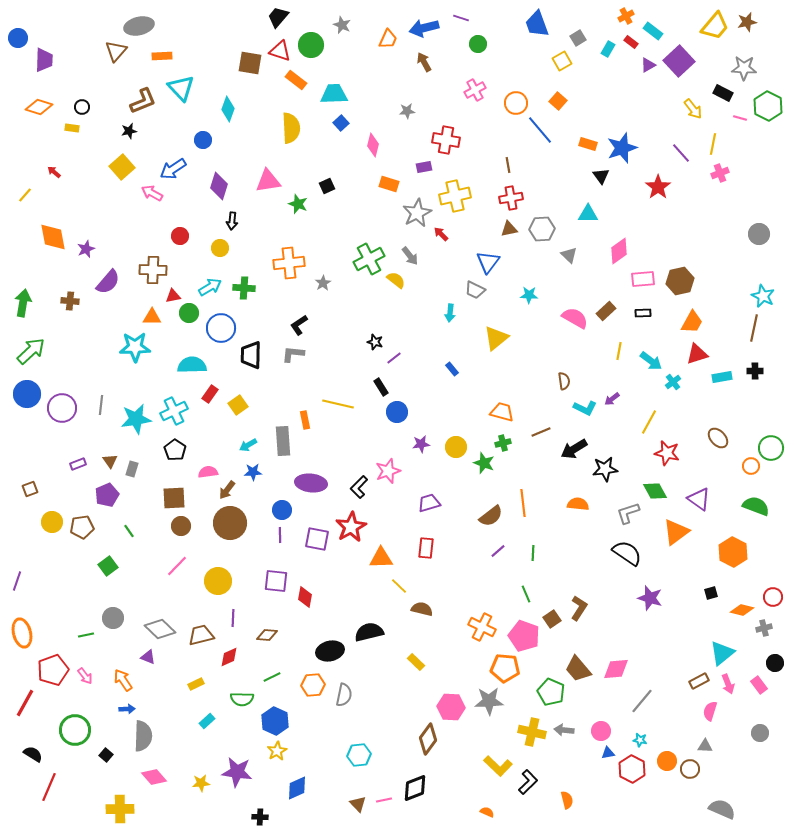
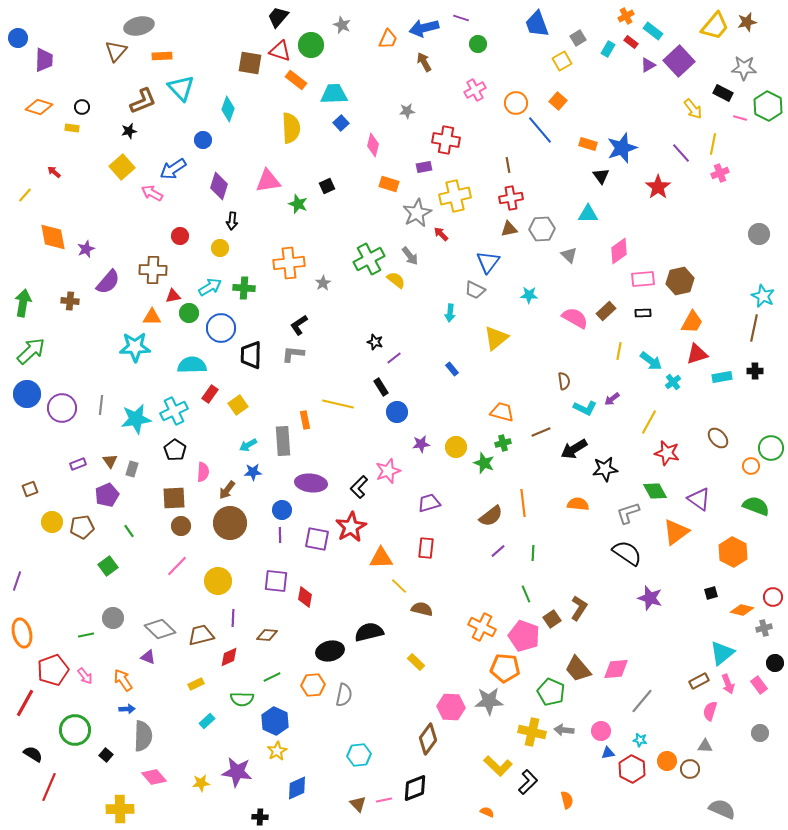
pink semicircle at (208, 472): moved 5 px left; rotated 102 degrees clockwise
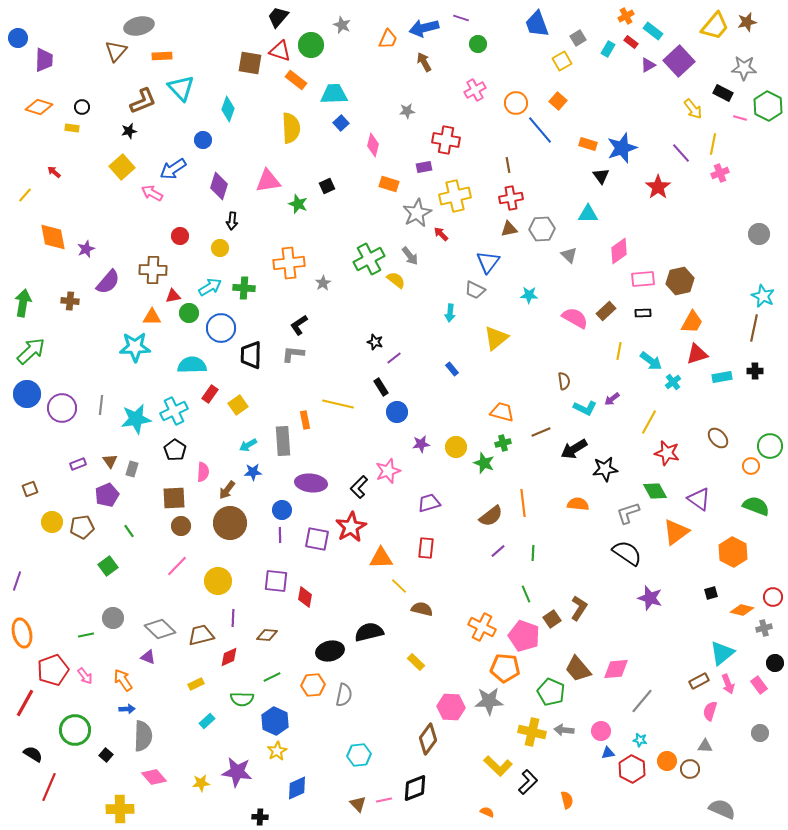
green circle at (771, 448): moved 1 px left, 2 px up
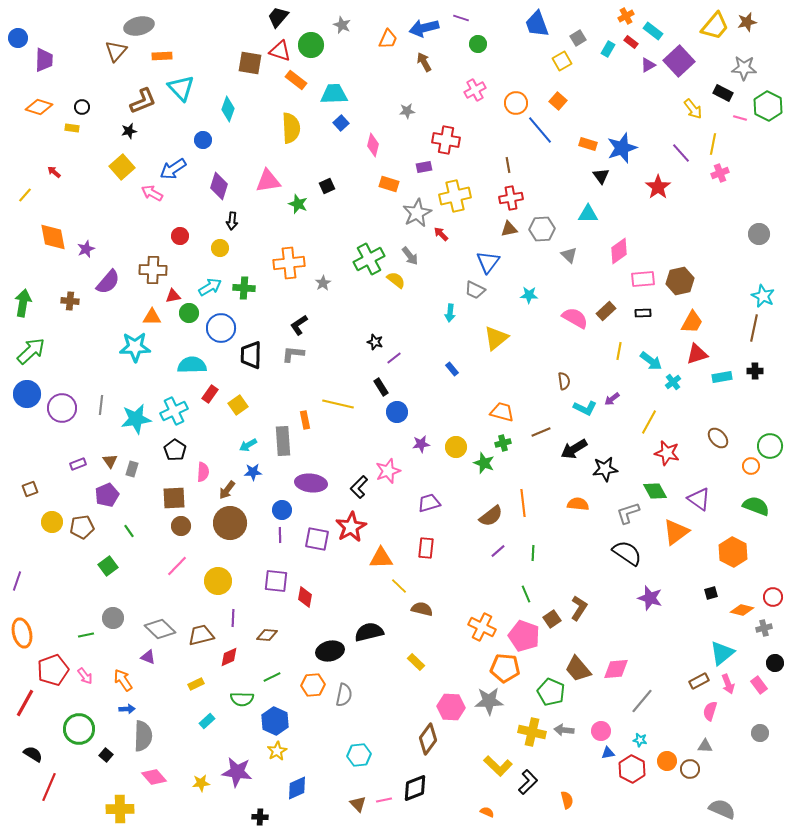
green circle at (75, 730): moved 4 px right, 1 px up
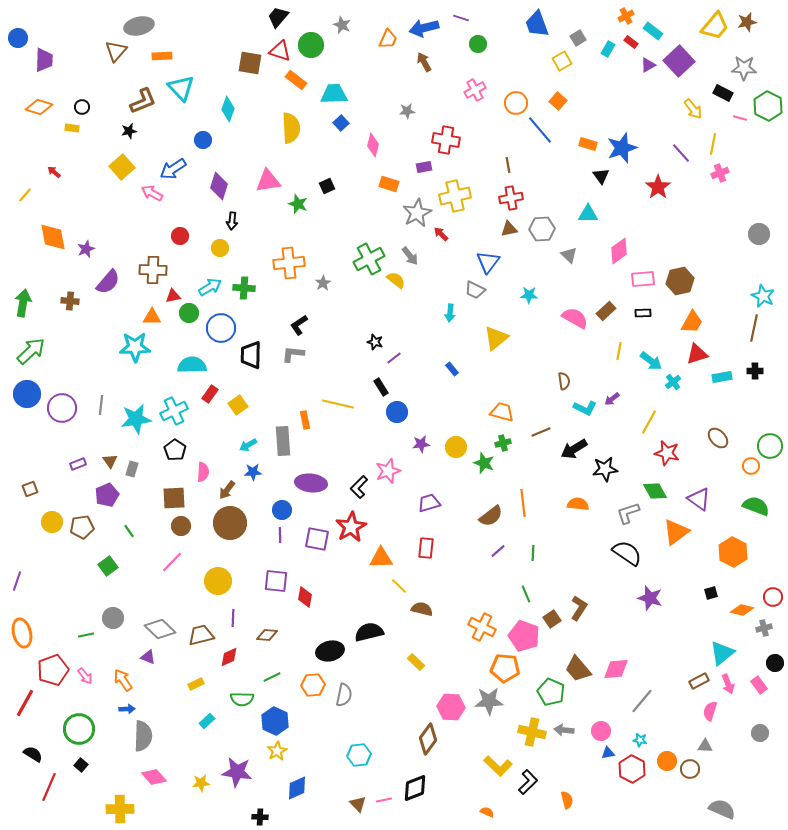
pink line at (177, 566): moved 5 px left, 4 px up
black square at (106, 755): moved 25 px left, 10 px down
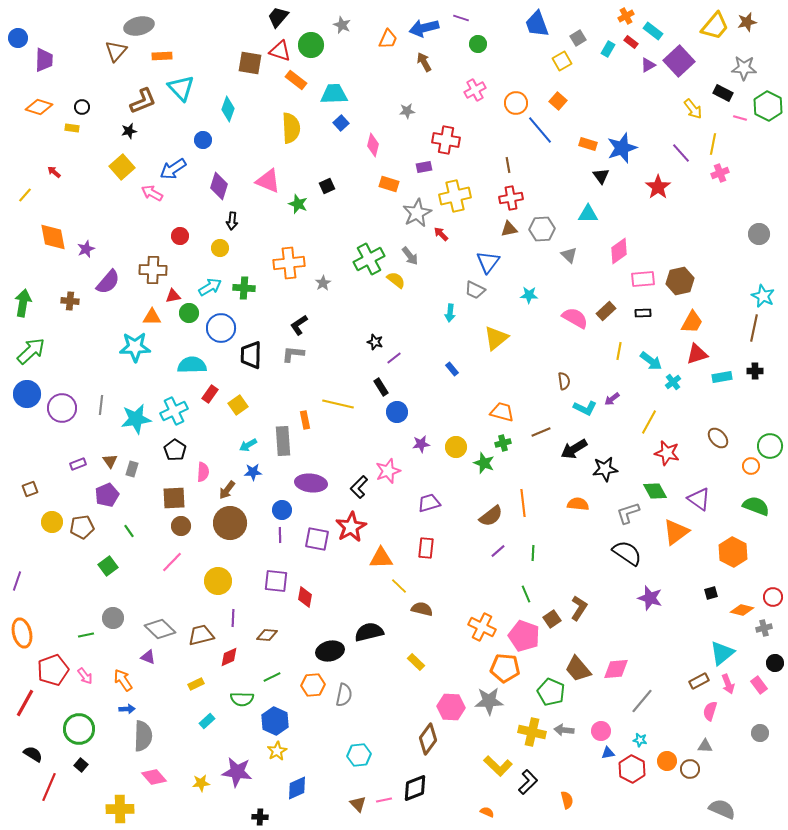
pink triangle at (268, 181): rotated 32 degrees clockwise
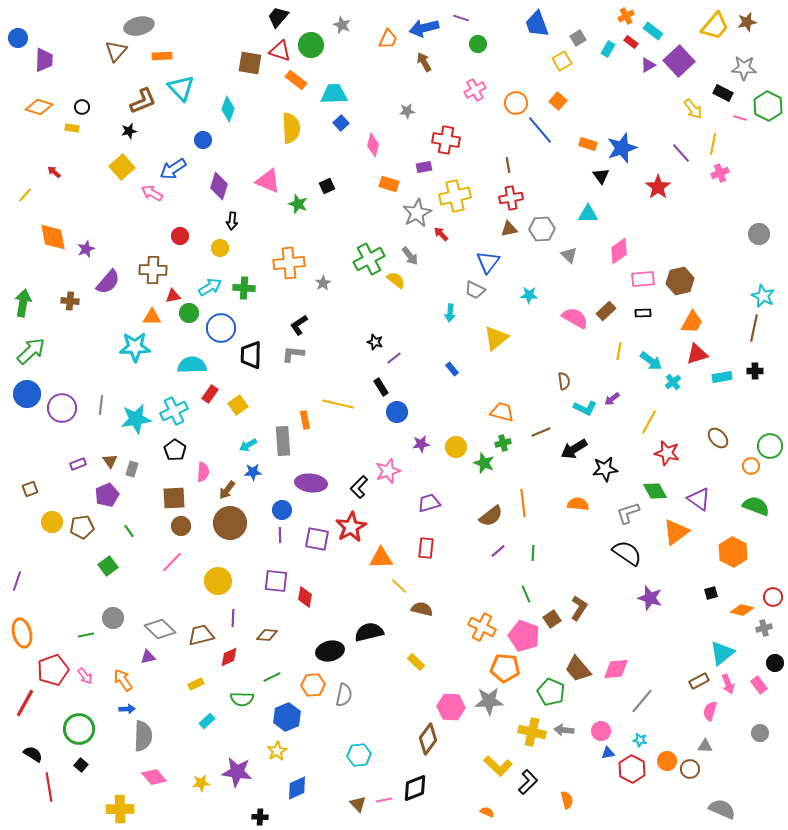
purple triangle at (148, 657): rotated 35 degrees counterclockwise
blue hexagon at (275, 721): moved 12 px right, 4 px up; rotated 12 degrees clockwise
red line at (49, 787): rotated 32 degrees counterclockwise
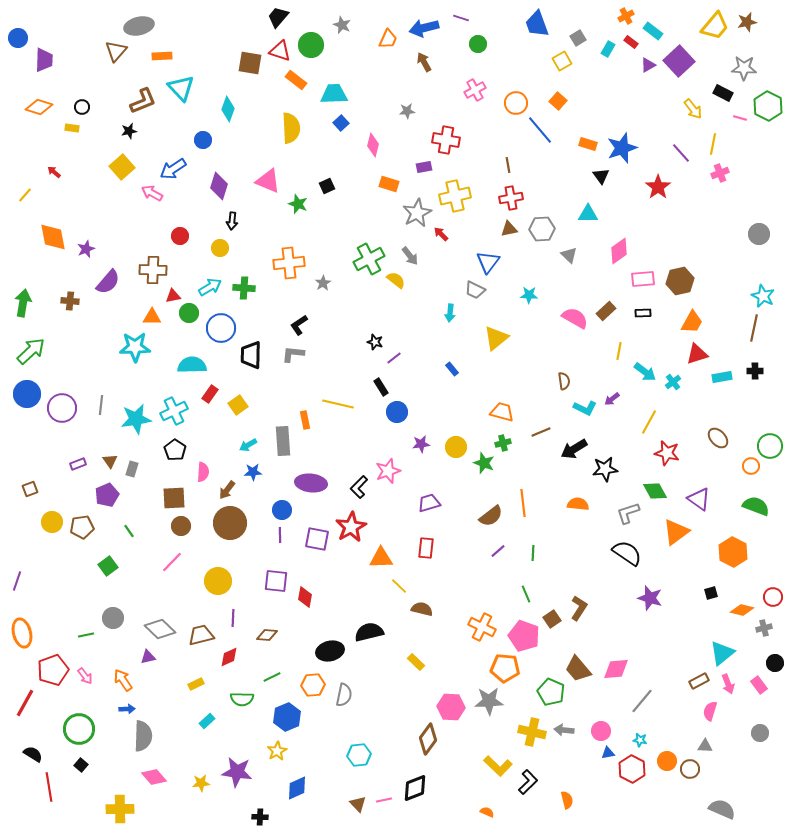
cyan arrow at (651, 361): moved 6 px left, 11 px down
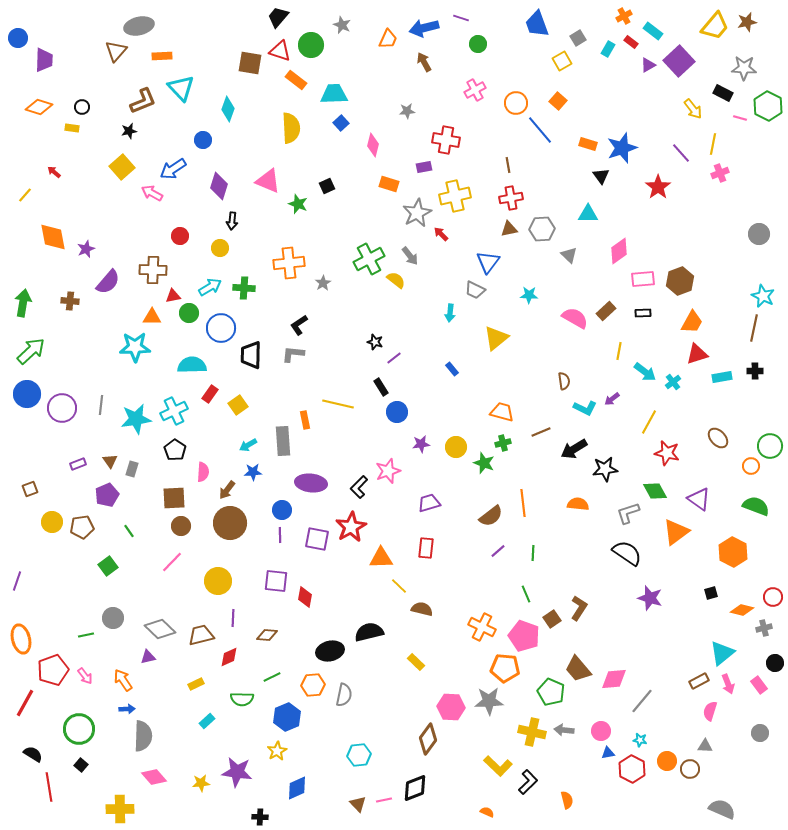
orange cross at (626, 16): moved 2 px left
brown hexagon at (680, 281): rotated 8 degrees counterclockwise
orange ellipse at (22, 633): moved 1 px left, 6 px down
pink diamond at (616, 669): moved 2 px left, 10 px down
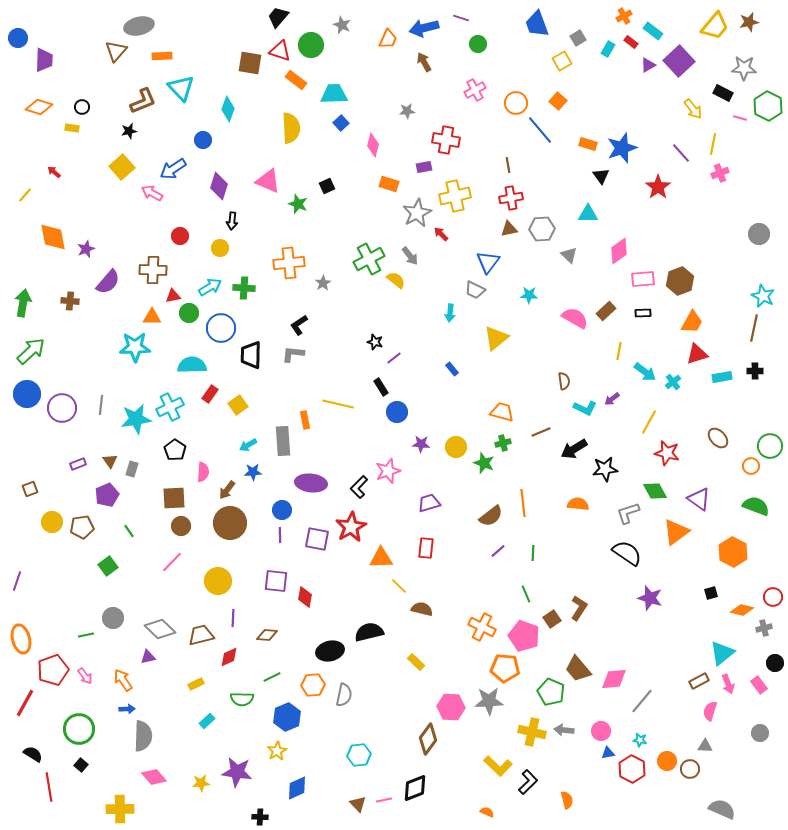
brown star at (747, 22): moved 2 px right
cyan cross at (174, 411): moved 4 px left, 4 px up
purple star at (421, 444): rotated 12 degrees clockwise
